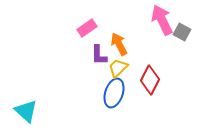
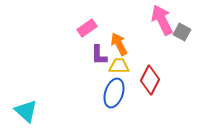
yellow trapezoid: moved 1 px right, 2 px up; rotated 45 degrees clockwise
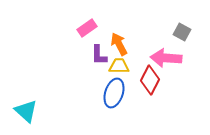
pink arrow: moved 4 px right, 38 px down; rotated 60 degrees counterclockwise
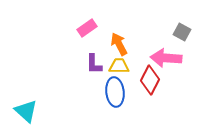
purple L-shape: moved 5 px left, 9 px down
blue ellipse: moved 1 px right, 1 px up; rotated 24 degrees counterclockwise
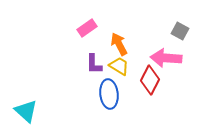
gray square: moved 2 px left, 1 px up
yellow trapezoid: rotated 30 degrees clockwise
blue ellipse: moved 6 px left, 2 px down
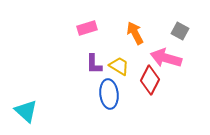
pink rectangle: rotated 18 degrees clockwise
orange arrow: moved 16 px right, 11 px up
pink arrow: rotated 12 degrees clockwise
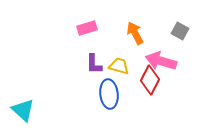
pink arrow: moved 5 px left, 3 px down
yellow trapezoid: rotated 15 degrees counterclockwise
cyan triangle: moved 3 px left, 1 px up
